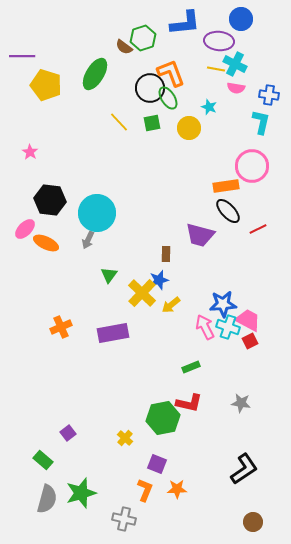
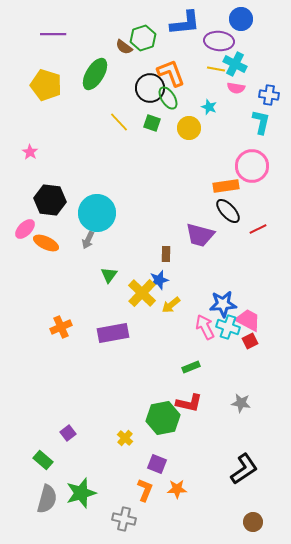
purple line at (22, 56): moved 31 px right, 22 px up
green square at (152, 123): rotated 30 degrees clockwise
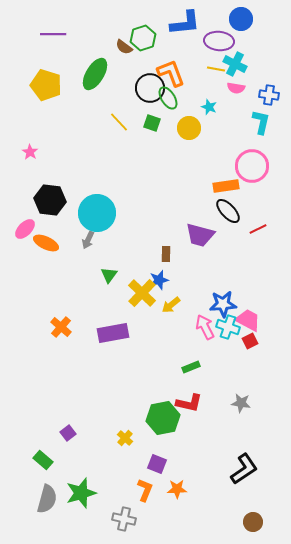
orange cross at (61, 327): rotated 25 degrees counterclockwise
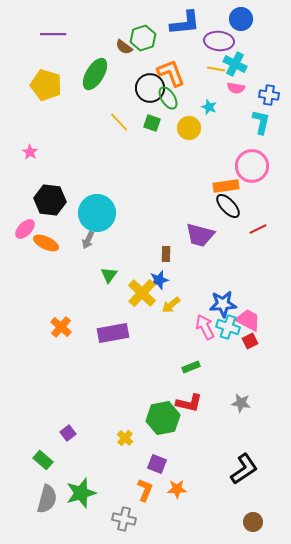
black ellipse at (228, 211): moved 5 px up
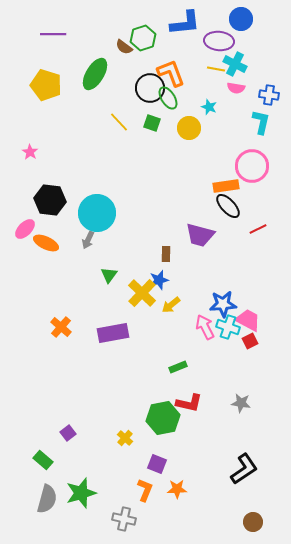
green rectangle at (191, 367): moved 13 px left
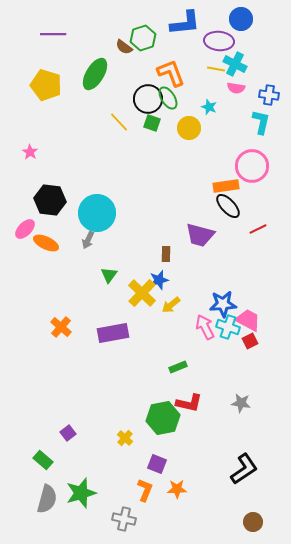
black circle at (150, 88): moved 2 px left, 11 px down
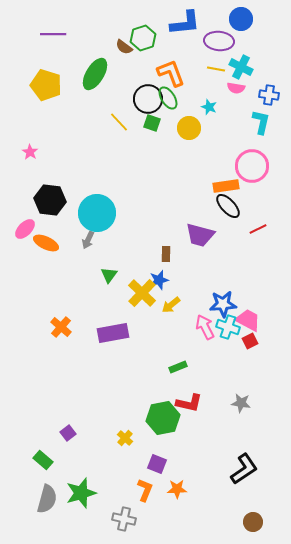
cyan cross at (235, 64): moved 6 px right, 3 px down
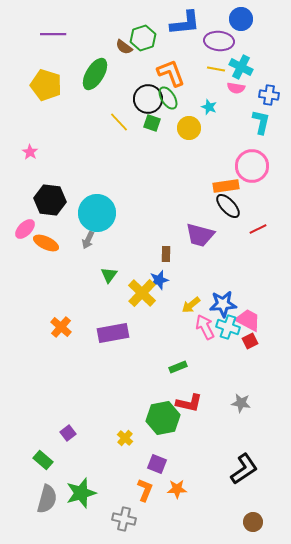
yellow arrow at (171, 305): moved 20 px right
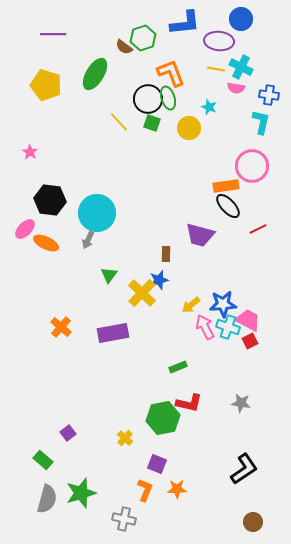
green ellipse at (168, 98): rotated 15 degrees clockwise
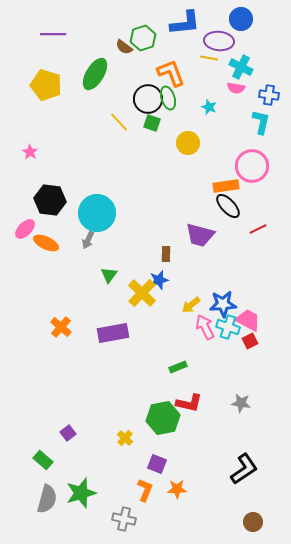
yellow line at (216, 69): moved 7 px left, 11 px up
yellow circle at (189, 128): moved 1 px left, 15 px down
